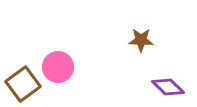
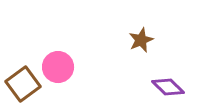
brown star: rotated 25 degrees counterclockwise
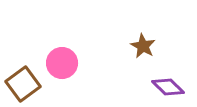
brown star: moved 2 px right, 6 px down; rotated 20 degrees counterclockwise
pink circle: moved 4 px right, 4 px up
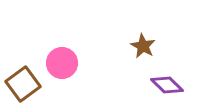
purple diamond: moved 1 px left, 2 px up
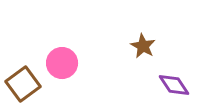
purple diamond: moved 7 px right; rotated 12 degrees clockwise
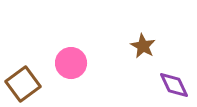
pink circle: moved 9 px right
purple diamond: rotated 8 degrees clockwise
